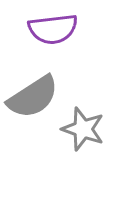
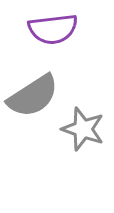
gray semicircle: moved 1 px up
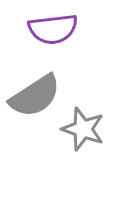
gray semicircle: moved 2 px right
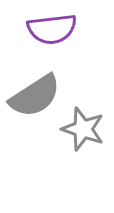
purple semicircle: moved 1 px left
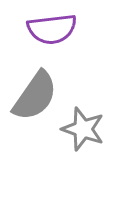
gray semicircle: rotated 22 degrees counterclockwise
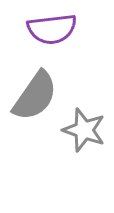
gray star: moved 1 px right, 1 px down
